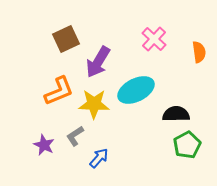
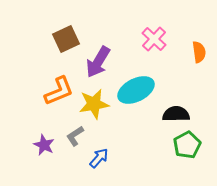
yellow star: rotated 12 degrees counterclockwise
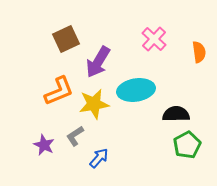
cyan ellipse: rotated 18 degrees clockwise
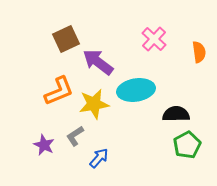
purple arrow: rotated 96 degrees clockwise
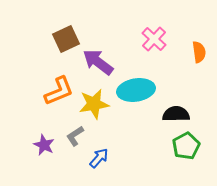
green pentagon: moved 1 px left, 1 px down
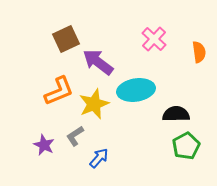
yellow star: rotated 12 degrees counterclockwise
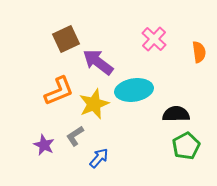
cyan ellipse: moved 2 px left
